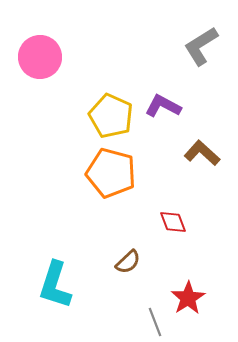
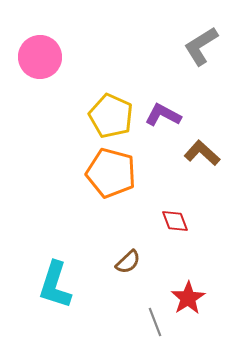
purple L-shape: moved 9 px down
red diamond: moved 2 px right, 1 px up
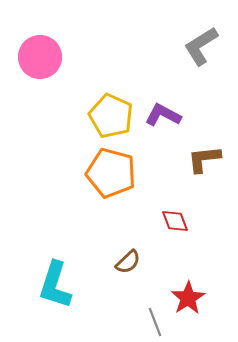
brown L-shape: moved 2 px right, 6 px down; rotated 48 degrees counterclockwise
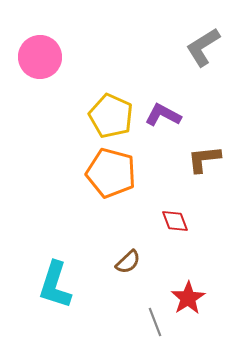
gray L-shape: moved 2 px right, 1 px down
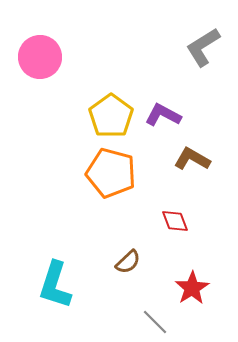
yellow pentagon: rotated 12 degrees clockwise
brown L-shape: moved 12 px left; rotated 36 degrees clockwise
red star: moved 4 px right, 10 px up
gray line: rotated 24 degrees counterclockwise
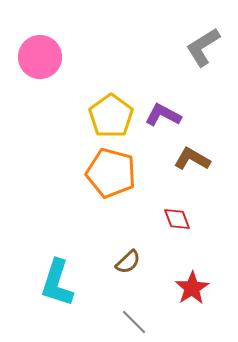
red diamond: moved 2 px right, 2 px up
cyan L-shape: moved 2 px right, 2 px up
gray line: moved 21 px left
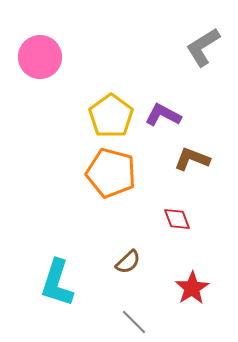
brown L-shape: rotated 9 degrees counterclockwise
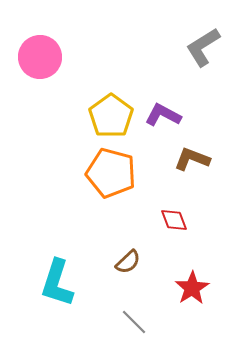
red diamond: moved 3 px left, 1 px down
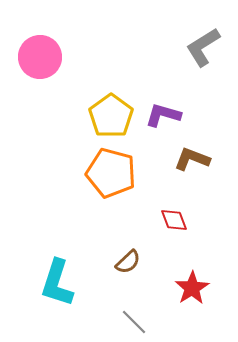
purple L-shape: rotated 12 degrees counterclockwise
